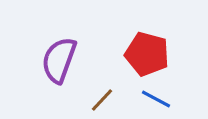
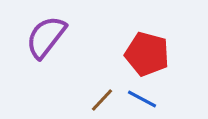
purple semicircle: moved 13 px left, 23 px up; rotated 18 degrees clockwise
blue line: moved 14 px left
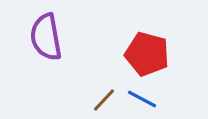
purple semicircle: rotated 48 degrees counterclockwise
brown line: moved 2 px right
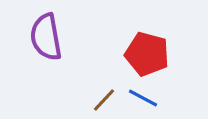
blue line: moved 1 px right, 1 px up
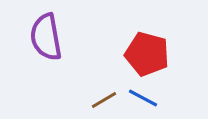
brown line: rotated 16 degrees clockwise
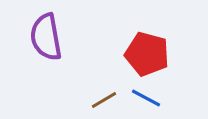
blue line: moved 3 px right
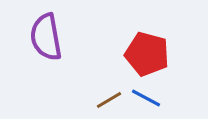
brown line: moved 5 px right
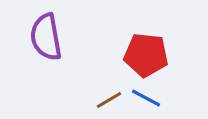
red pentagon: moved 1 px left, 1 px down; rotated 9 degrees counterclockwise
